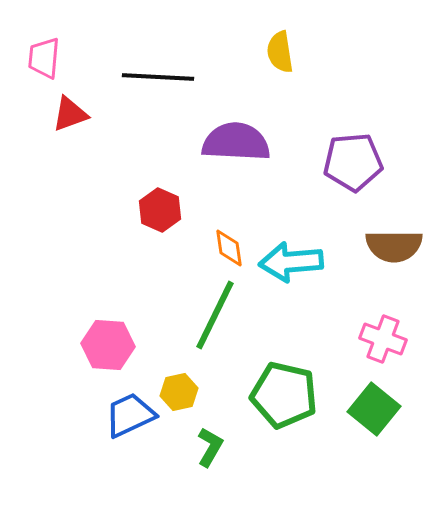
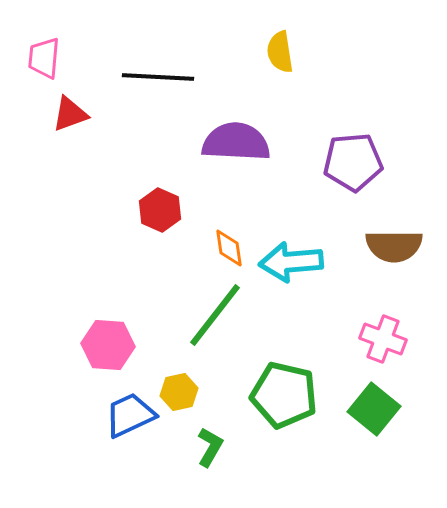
green line: rotated 12 degrees clockwise
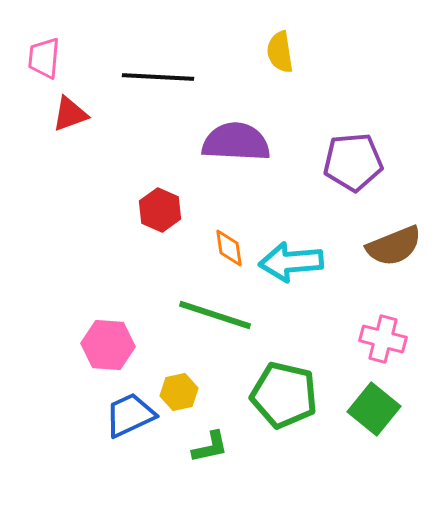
brown semicircle: rotated 22 degrees counterclockwise
green line: rotated 70 degrees clockwise
pink cross: rotated 6 degrees counterclockwise
green L-shape: rotated 48 degrees clockwise
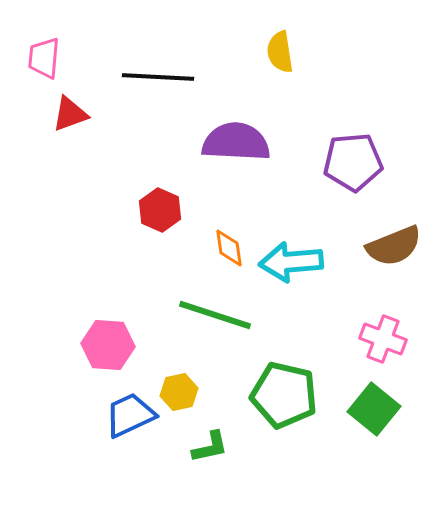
pink cross: rotated 6 degrees clockwise
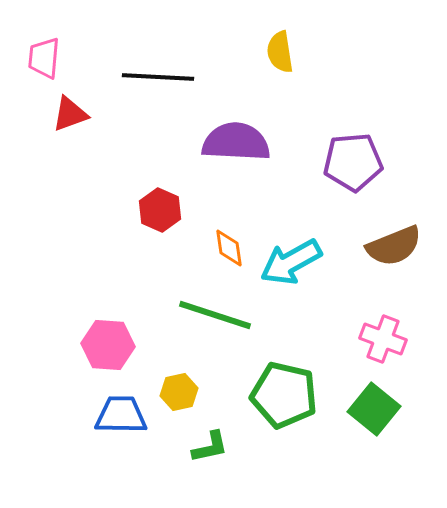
cyan arrow: rotated 24 degrees counterclockwise
blue trapezoid: moved 9 px left; rotated 26 degrees clockwise
